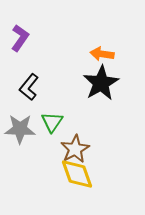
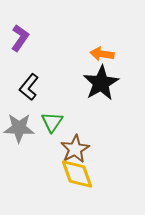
gray star: moved 1 px left, 1 px up
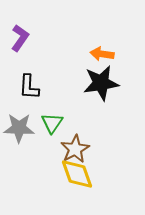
black star: rotated 21 degrees clockwise
black L-shape: rotated 36 degrees counterclockwise
green triangle: moved 1 px down
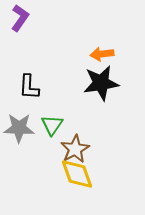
purple L-shape: moved 20 px up
orange arrow: rotated 15 degrees counterclockwise
green triangle: moved 2 px down
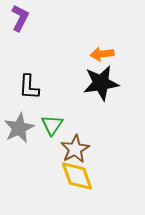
purple L-shape: rotated 8 degrees counterclockwise
gray star: rotated 28 degrees counterclockwise
yellow diamond: moved 2 px down
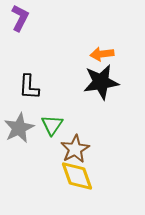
black star: moved 1 px up
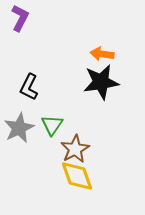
orange arrow: rotated 15 degrees clockwise
black L-shape: rotated 24 degrees clockwise
